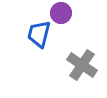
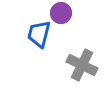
gray cross: rotated 8 degrees counterclockwise
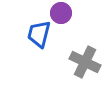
gray cross: moved 3 px right, 3 px up
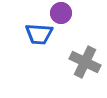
blue trapezoid: rotated 100 degrees counterclockwise
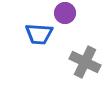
purple circle: moved 4 px right
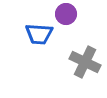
purple circle: moved 1 px right, 1 px down
